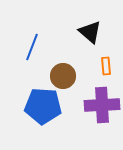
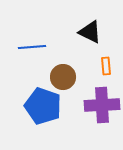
black triangle: rotated 15 degrees counterclockwise
blue line: rotated 64 degrees clockwise
brown circle: moved 1 px down
blue pentagon: rotated 15 degrees clockwise
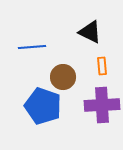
orange rectangle: moved 4 px left
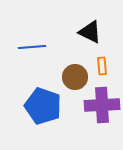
brown circle: moved 12 px right
